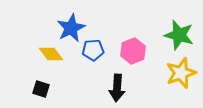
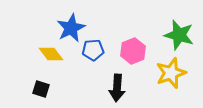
yellow star: moved 10 px left
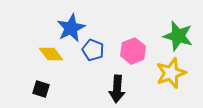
green star: moved 1 px left, 1 px down
blue pentagon: rotated 25 degrees clockwise
black arrow: moved 1 px down
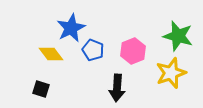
black arrow: moved 1 px up
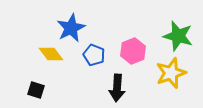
blue pentagon: moved 1 px right, 5 px down
black square: moved 5 px left, 1 px down
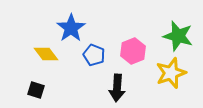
blue star: rotated 8 degrees counterclockwise
yellow diamond: moved 5 px left
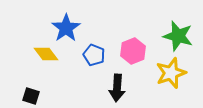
blue star: moved 5 px left
black square: moved 5 px left, 6 px down
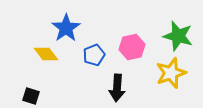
pink hexagon: moved 1 px left, 4 px up; rotated 10 degrees clockwise
blue pentagon: rotated 30 degrees clockwise
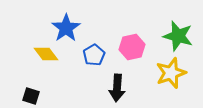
blue pentagon: rotated 10 degrees counterclockwise
